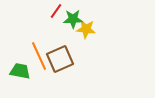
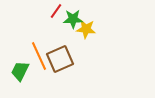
green trapezoid: rotated 75 degrees counterclockwise
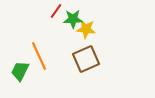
brown square: moved 26 px right
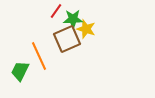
yellow star: rotated 12 degrees clockwise
brown square: moved 19 px left, 20 px up
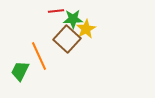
red line: rotated 49 degrees clockwise
yellow star: rotated 24 degrees clockwise
brown square: rotated 24 degrees counterclockwise
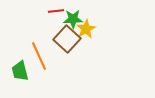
green trapezoid: rotated 40 degrees counterclockwise
